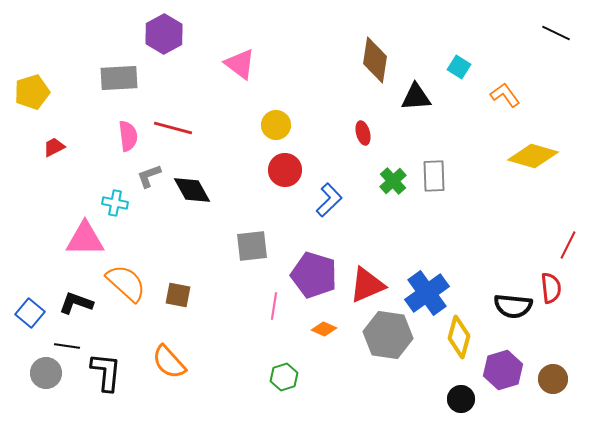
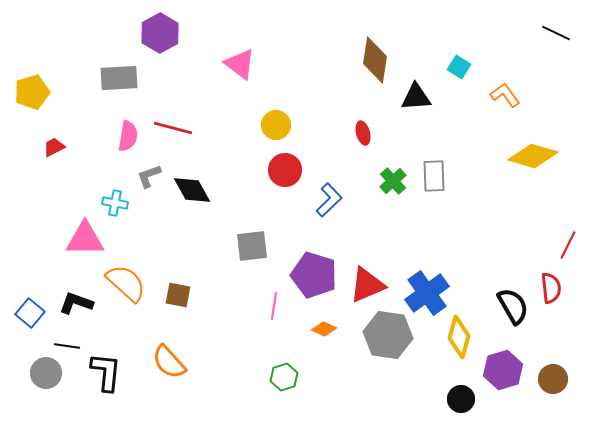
purple hexagon at (164, 34): moved 4 px left, 1 px up
pink semicircle at (128, 136): rotated 16 degrees clockwise
black semicircle at (513, 306): rotated 126 degrees counterclockwise
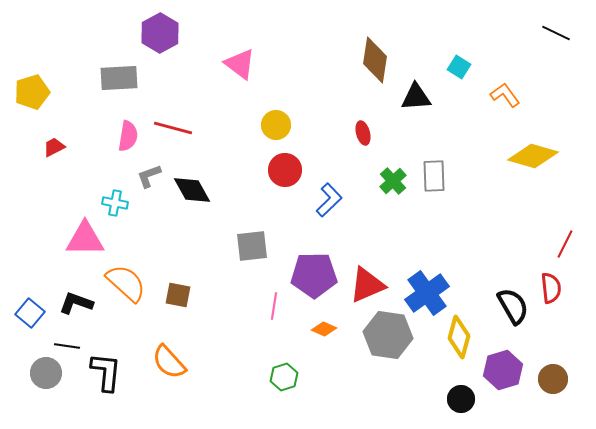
red line at (568, 245): moved 3 px left, 1 px up
purple pentagon at (314, 275): rotated 18 degrees counterclockwise
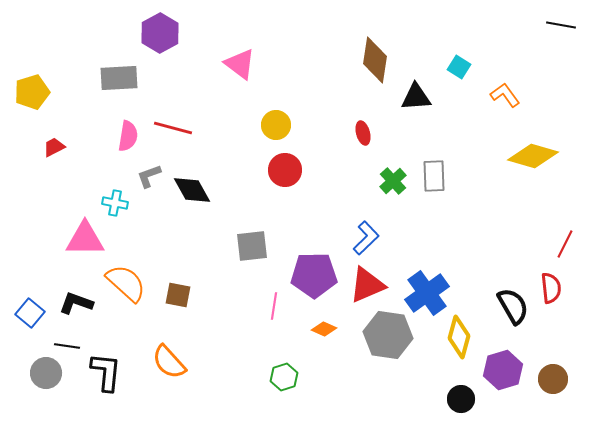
black line at (556, 33): moved 5 px right, 8 px up; rotated 16 degrees counterclockwise
blue L-shape at (329, 200): moved 37 px right, 38 px down
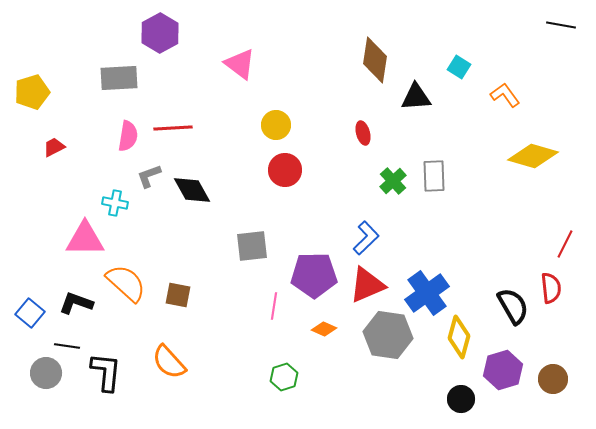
red line at (173, 128): rotated 18 degrees counterclockwise
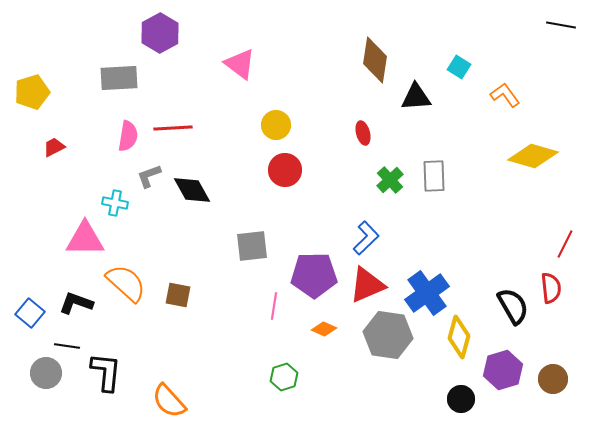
green cross at (393, 181): moved 3 px left, 1 px up
orange semicircle at (169, 362): moved 39 px down
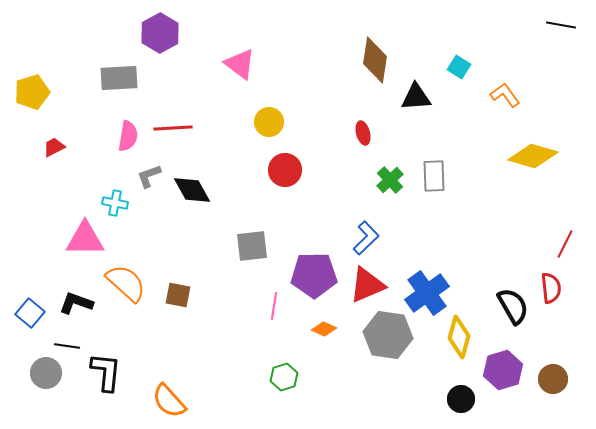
yellow circle at (276, 125): moved 7 px left, 3 px up
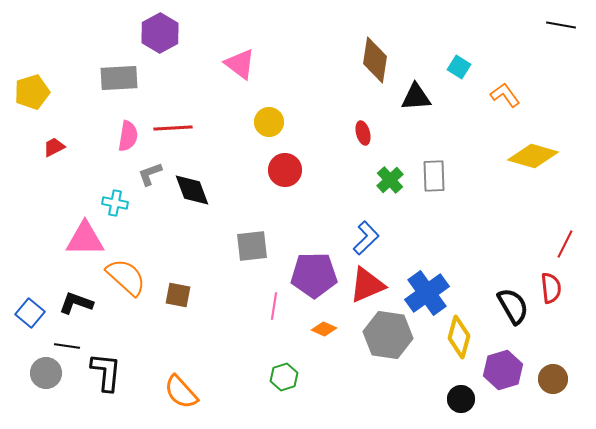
gray L-shape at (149, 176): moved 1 px right, 2 px up
black diamond at (192, 190): rotated 9 degrees clockwise
orange semicircle at (126, 283): moved 6 px up
orange semicircle at (169, 401): moved 12 px right, 9 px up
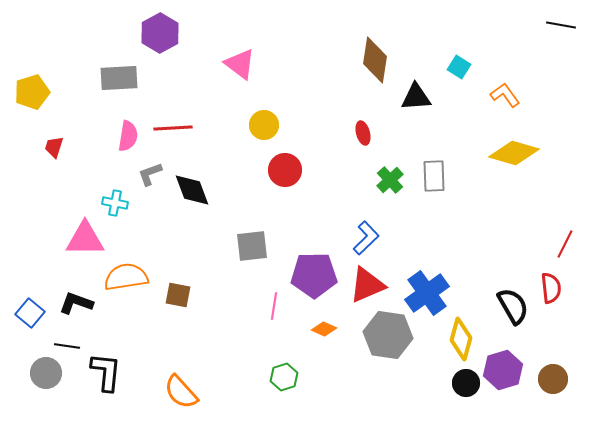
yellow circle at (269, 122): moved 5 px left, 3 px down
red trapezoid at (54, 147): rotated 45 degrees counterclockwise
yellow diamond at (533, 156): moved 19 px left, 3 px up
orange semicircle at (126, 277): rotated 51 degrees counterclockwise
yellow diamond at (459, 337): moved 2 px right, 2 px down
black circle at (461, 399): moved 5 px right, 16 px up
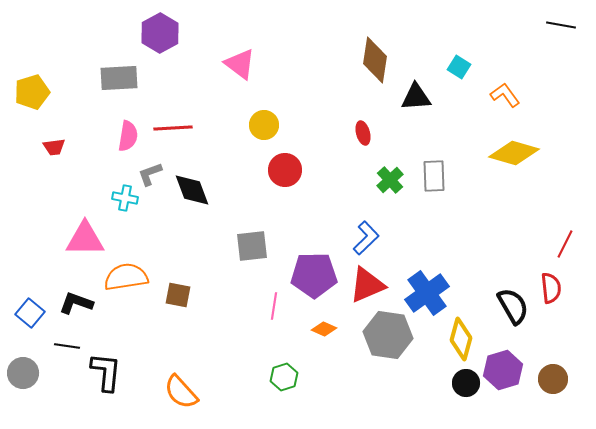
red trapezoid at (54, 147): rotated 115 degrees counterclockwise
cyan cross at (115, 203): moved 10 px right, 5 px up
gray circle at (46, 373): moved 23 px left
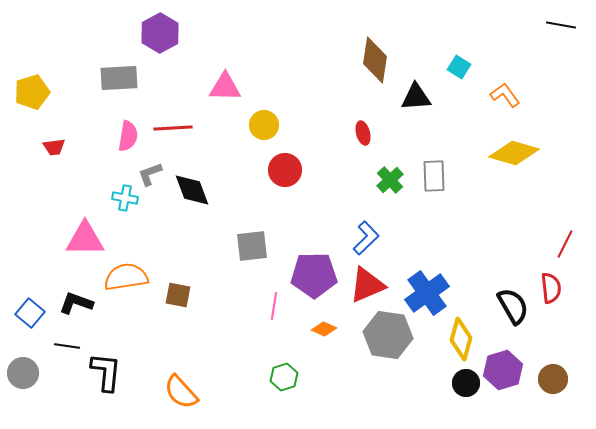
pink triangle at (240, 64): moved 15 px left, 23 px down; rotated 36 degrees counterclockwise
